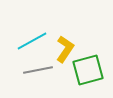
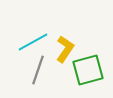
cyan line: moved 1 px right, 1 px down
gray line: rotated 60 degrees counterclockwise
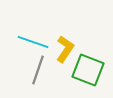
cyan line: rotated 48 degrees clockwise
green square: rotated 36 degrees clockwise
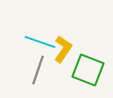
cyan line: moved 7 px right
yellow L-shape: moved 2 px left
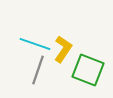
cyan line: moved 5 px left, 2 px down
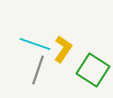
green square: moved 5 px right; rotated 12 degrees clockwise
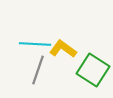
cyan line: rotated 16 degrees counterclockwise
yellow L-shape: rotated 88 degrees counterclockwise
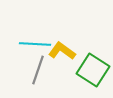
yellow L-shape: moved 1 px left, 2 px down
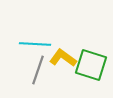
yellow L-shape: moved 1 px right, 7 px down
green square: moved 2 px left, 5 px up; rotated 16 degrees counterclockwise
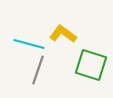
cyan line: moved 6 px left; rotated 12 degrees clockwise
yellow L-shape: moved 24 px up
